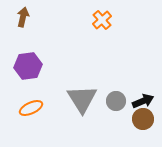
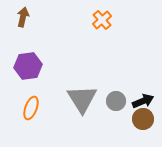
orange ellipse: rotated 45 degrees counterclockwise
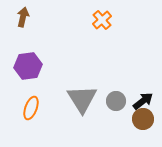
black arrow: rotated 15 degrees counterclockwise
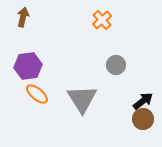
gray circle: moved 36 px up
orange ellipse: moved 6 px right, 14 px up; rotated 70 degrees counterclockwise
